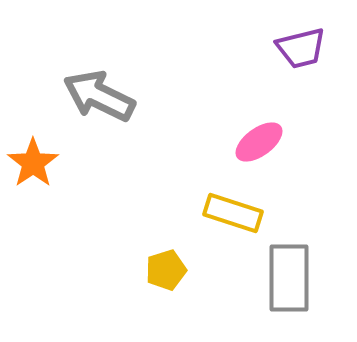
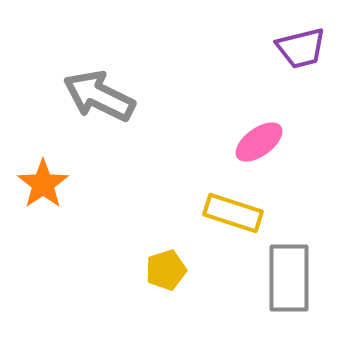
orange star: moved 10 px right, 21 px down
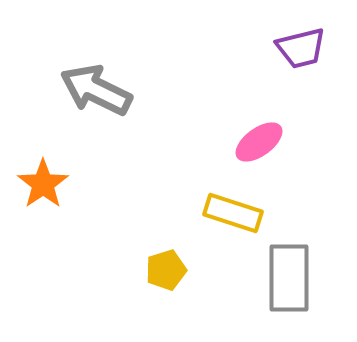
gray arrow: moved 3 px left, 6 px up
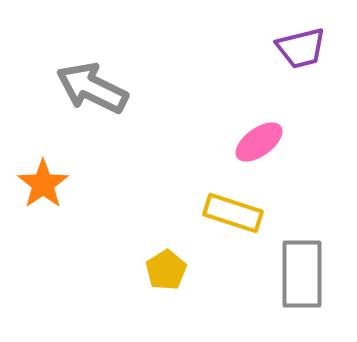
gray arrow: moved 4 px left, 2 px up
yellow pentagon: rotated 15 degrees counterclockwise
gray rectangle: moved 13 px right, 4 px up
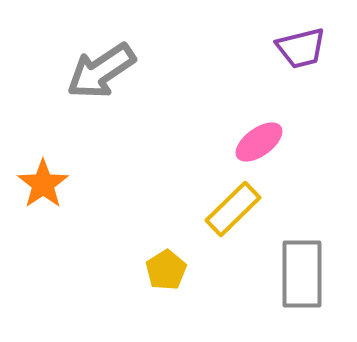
gray arrow: moved 9 px right, 17 px up; rotated 60 degrees counterclockwise
yellow rectangle: moved 4 px up; rotated 62 degrees counterclockwise
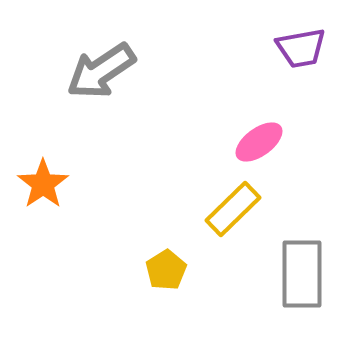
purple trapezoid: rotated 4 degrees clockwise
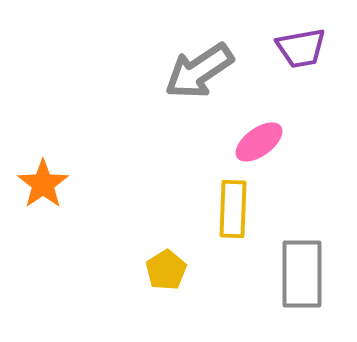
gray arrow: moved 98 px right
yellow rectangle: rotated 44 degrees counterclockwise
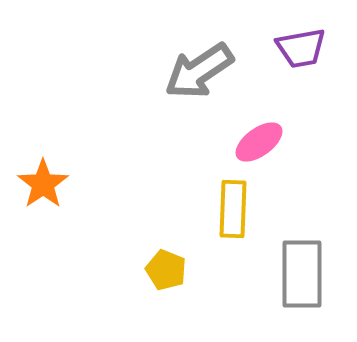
yellow pentagon: rotated 18 degrees counterclockwise
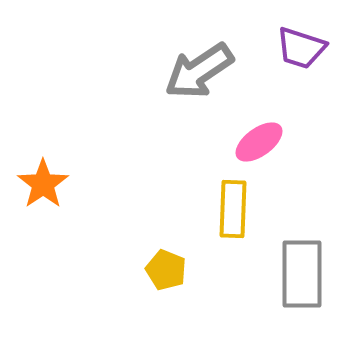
purple trapezoid: rotated 28 degrees clockwise
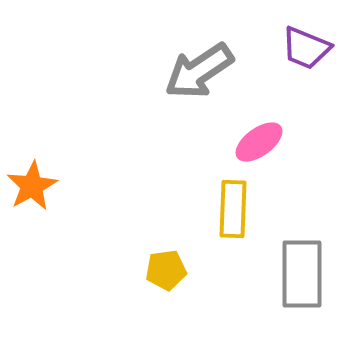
purple trapezoid: moved 5 px right; rotated 4 degrees clockwise
orange star: moved 11 px left, 2 px down; rotated 6 degrees clockwise
yellow pentagon: rotated 30 degrees counterclockwise
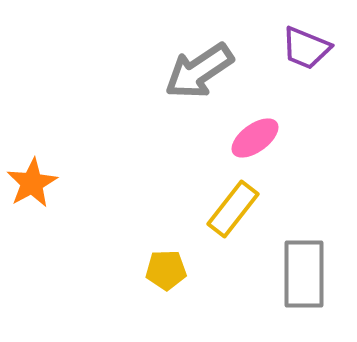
pink ellipse: moved 4 px left, 4 px up
orange star: moved 3 px up
yellow rectangle: rotated 36 degrees clockwise
yellow pentagon: rotated 6 degrees clockwise
gray rectangle: moved 2 px right
